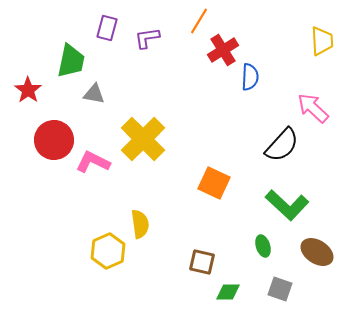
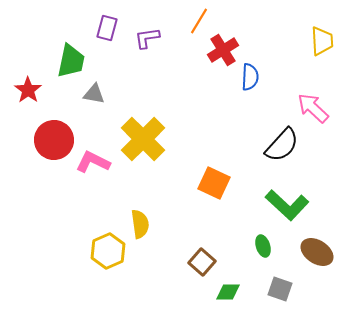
brown square: rotated 28 degrees clockwise
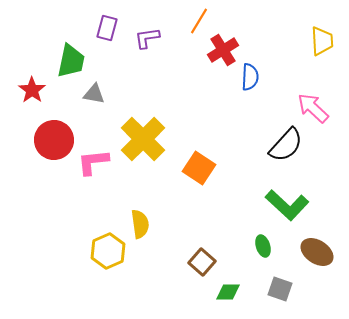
red star: moved 4 px right
black semicircle: moved 4 px right
pink L-shape: rotated 32 degrees counterclockwise
orange square: moved 15 px left, 15 px up; rotated 8 degrees clockwise
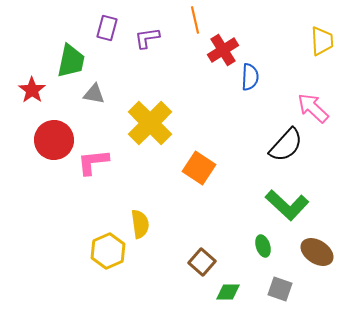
orange line: moved 4 px left, 1 px up; rotated 44 degrees counterclockwise
yellow cross: moved 7 px right, 16 px up
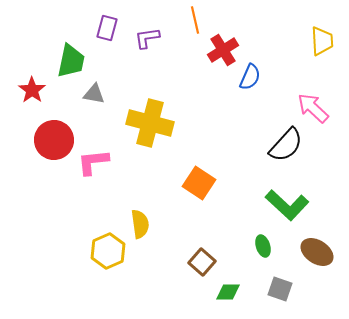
blue semicircle: rotated 20 degrees clockwise
yellow cross: rotated 30 degrees counterclockwise
orange square: moved 15 px down
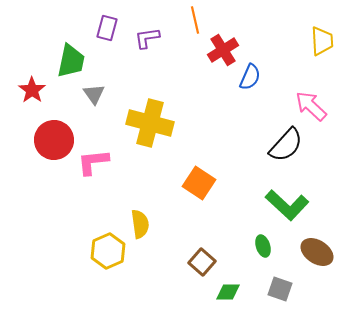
gray triangle: rotated 45 degrees clockwise
pink arrow: moved 2 px left, 2 px up
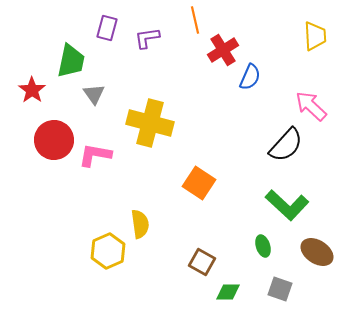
yellow trapezoid: moved 7 px left, 5 px up
pink L-shape: moved 2 px right, 7 px up; rotated 16 degrees clockwise
brown square: rotated 12 degrees counterclockwise
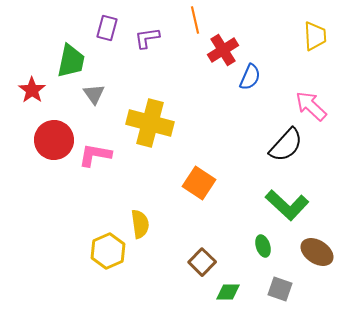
brown square: rotated 16 degrees clockwise
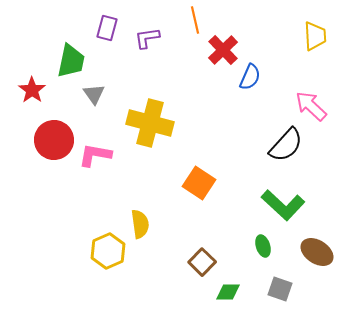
red cross: rotated 12 degrees counterclockwise
green L-shape: moved 4 px left
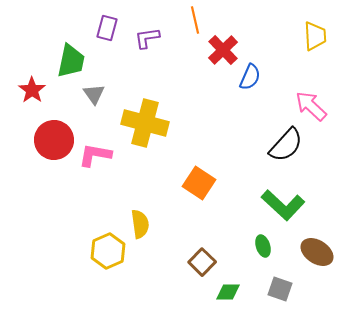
yellow cross: moved 5 px left
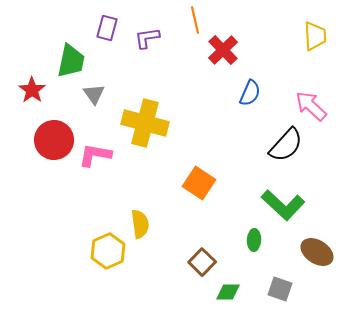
blue semicircle: moved 16 px down
green ellipse: moved 9 px left, 6 px up; rotated 20 degrees clockwise
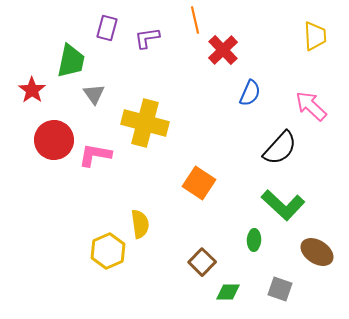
black semicircle: moved 6 px left, 3 px down
